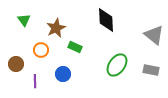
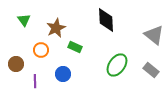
gray rectangle: rotated 28 degrees clockwise
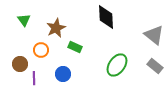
black diamond: moved 3 px up
brown circle: moved 4 px right
gray rectangle: moved 4 px right, 4 px up
purple line: moved 1 px left, 3 px up
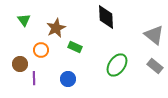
blue circle: moved 5 px right, 5 px down
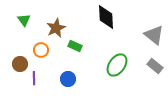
green rectangle: moved 1 px up
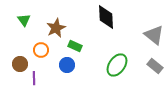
blue circle: moved 1 px left, 14 px up
